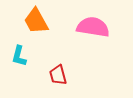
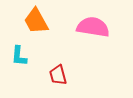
cyan L-shape: rotated 10 degrees counterclockwise
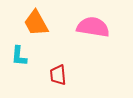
orange trapezoid: moved 2 px down
red trapezoid: rotated 10 degrees clockwise
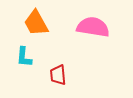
cyan L-shape: moved 5 px right, 1 px down
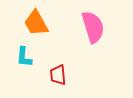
pink semicircle: rotated 64 degrees clockwise
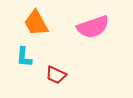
pink semicircle: rotated 88 degrees clockwise
red trapezoid: moved 2 px left; rotated 60 degrees counterclockwise
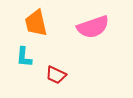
orange trapezoid: rotated 16 degrees clockwise
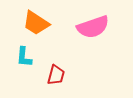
orange trapezoid: rotated 44 degrees counterclockwise
red trapezoid: rotated 100 degrees counterclockwise
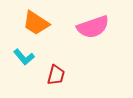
cyan L-shape: rotated 45 degrees counterclockwise
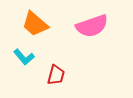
orange trapezoid: moved 1 px left, 1 px down; rotated 8 degrees clockwise
pink semicircle: moved 1 px left, 1 px up
